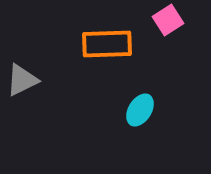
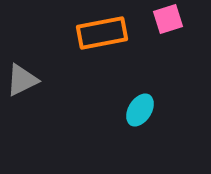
pink square: moved 1 px up; rotated 16 degrees clockwise
orange rectangle: moved 5 px left, 11 px up; rotated 9 degrees counterclockwise
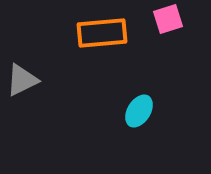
orange rectangle: rotated 6 degrees clockwise
cyan ellipse: moved 1 px left, 1 px down
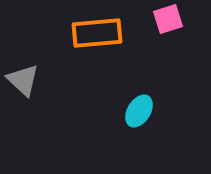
orange rectangle: moved 5 px left
gray triangle: moved 1 px right; rotated 51 degrees counterclockwise
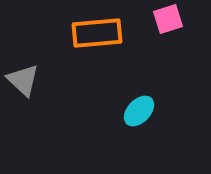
cyan ellipse: rotated 12 degrees clockwise
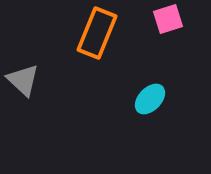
orange rectangle: rotated 63 degrees counterclockwise
cyan ellipse: moved 11 px right, 12 px up
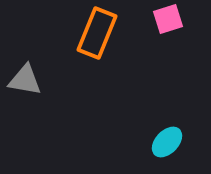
gray triangle: moved 2 px right; rotated 33 degrees counterclockwise
cyan ellipse: moved 17 px right, 43 px down
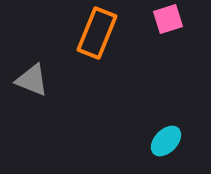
gray triangle: moved 7 px right; rotated 12 degrees clockwise
cyan ellipse: moved 1 px left, 1 px up
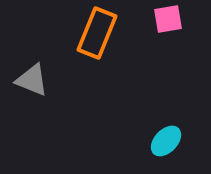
pink square: rotated 8 degrees clockwise
